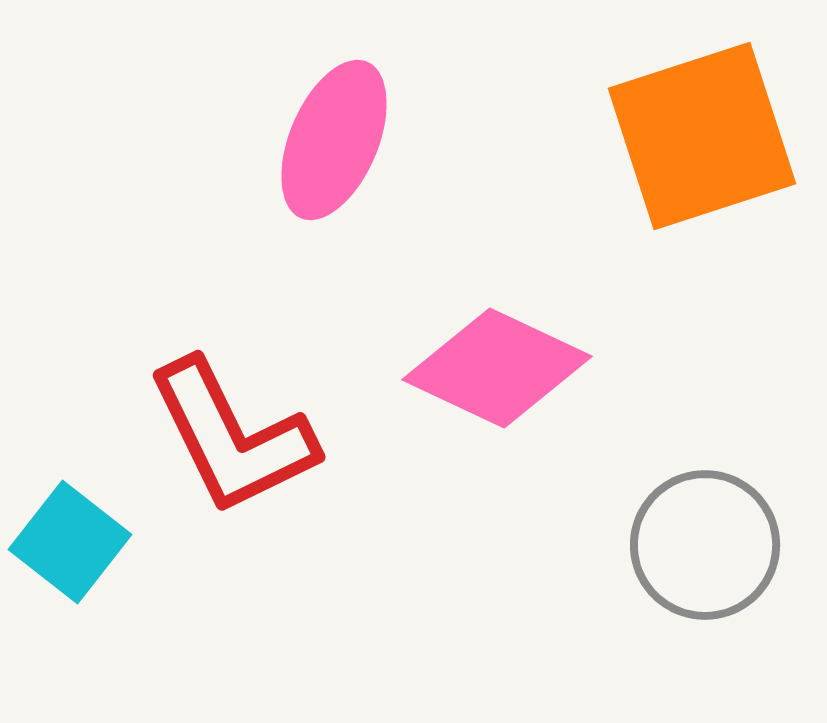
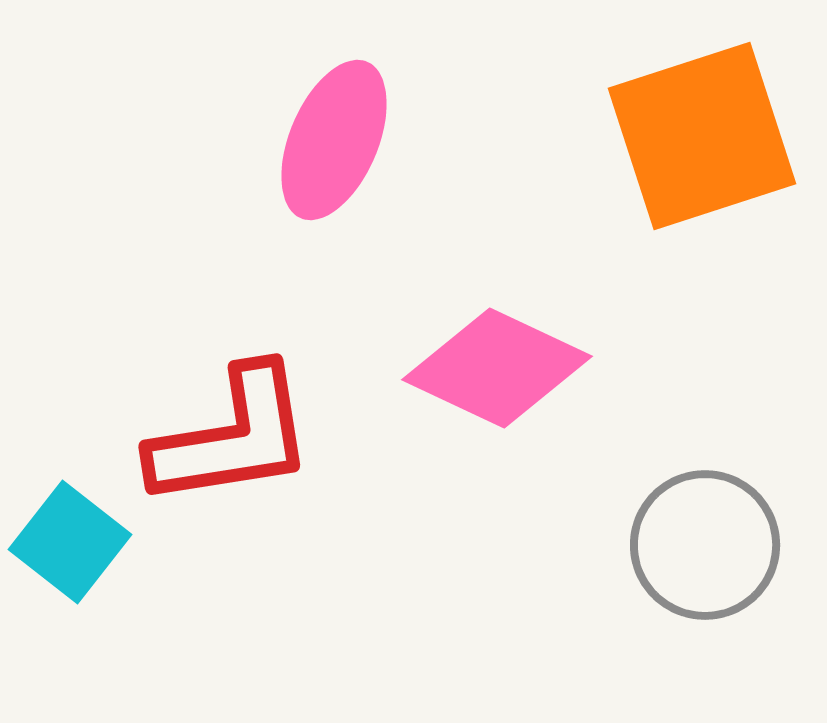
red L-shape: rotated 73 degrees counterclockwise
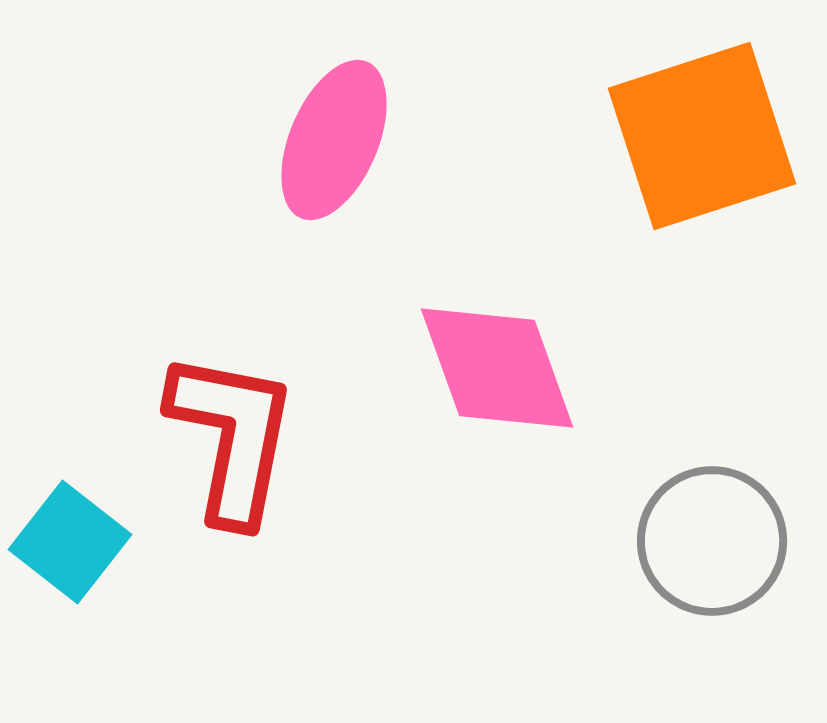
pink diamond: rotated 45 degrees clockwise
red L-shape: rotated 70 degrees counterclockwise
gray circle: moved 7 px right, 4 px up
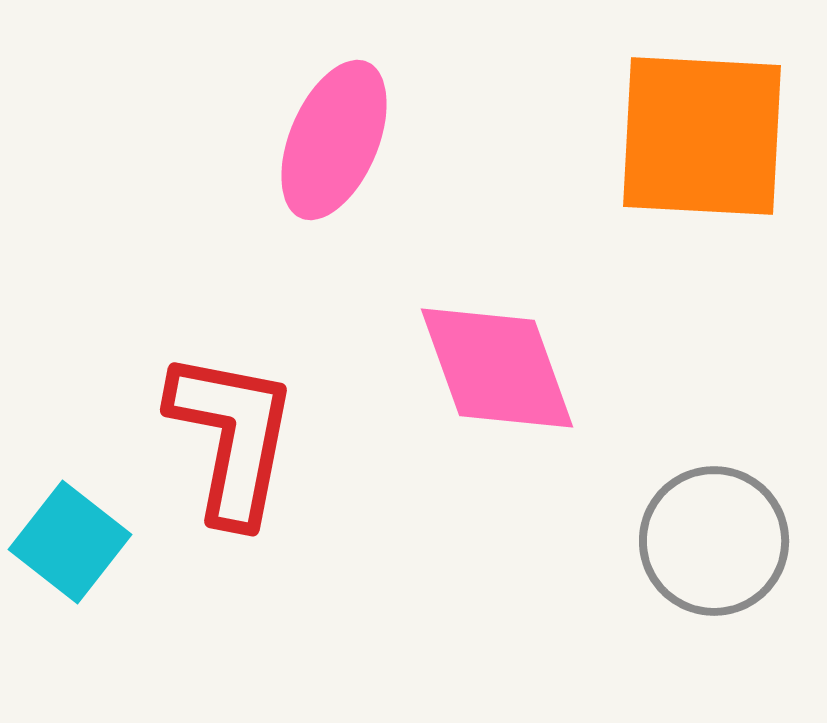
orange square: rotated 21 degrees clockwise
gray circle: moved 2 px right
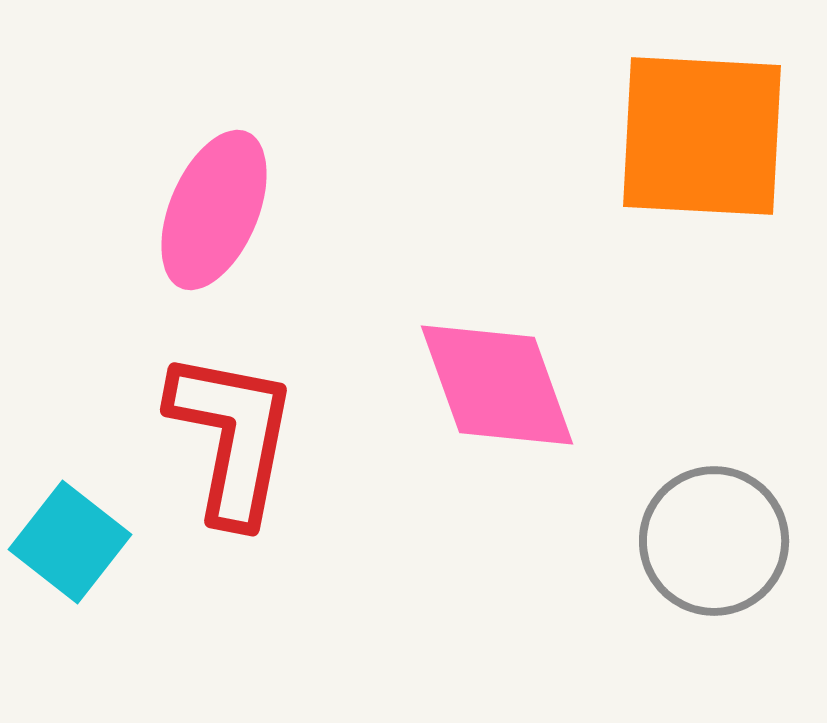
pink ellipse: moved 120 px left, 70 px down
pink diamond: moved 17 px down
